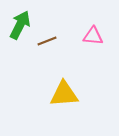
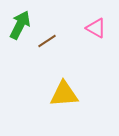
pink triangle: moved 3 px right, 8 px up; rotated 25 degrees clockwise
brown line: rotated 12 degrees counterclockwise
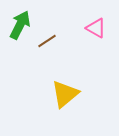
yellow triangle: moved 1 px right; rotated 36 degrees counterclockwise
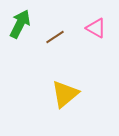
green arrow: moved 1 px up
brown line: moved 8 px right, 4 px up
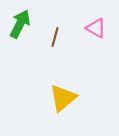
brown line: rotated 42 degrees counterclockwise
yellow triangle: moved 2 px left, 4 px down
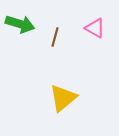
green arrow: rotated 80 degrees clockwise
pink triangle: moved 1 px left
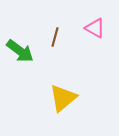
green arrow: moved 27 px down; rotated 20 degrees clockwise
